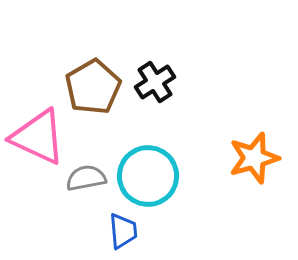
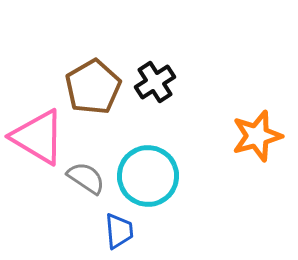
pink triangle: rotated 6 degrees clockwise
orange star: moved 3 px right, 22 px up
gray semicircle: rotated 45 degrees clockwise
blue trapezoid: moved 4 px left
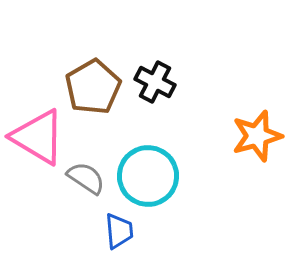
black cross: rotated 30 degrees counterclockwise
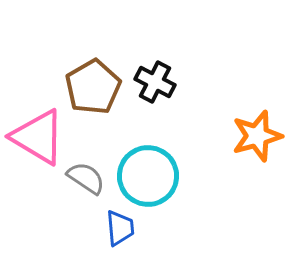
blue trapezoid: moved 1 px right, 3 px up
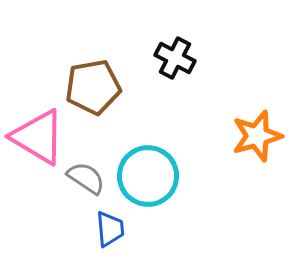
black cross: moved 20 px right, 24 px up
brown pentagon: rotated 20 degrees clockwise
blue trapezoid: moved 10 px left, 1 px down
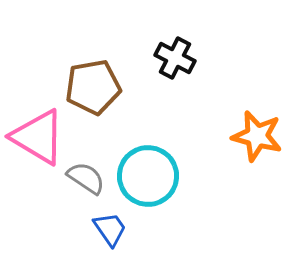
orange star: rotated 30 degrees clockwise
blue trapezoid: rotated 30 degrees counterclockwise
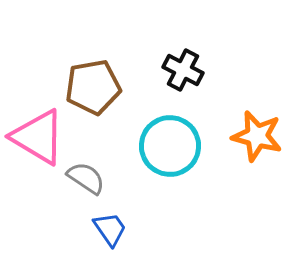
black cross: moved 8 px right, 12 px down
cyan circle: moved 22 px right, 30 px up
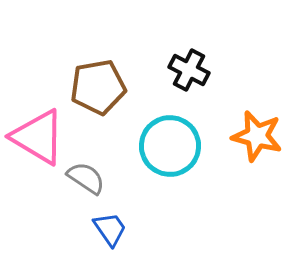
black cross: moved 6 px right
brown pentagon: moved 5 px right
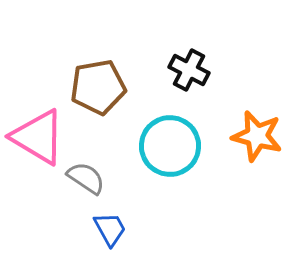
blue trapezoid: rotated 6 degrees clockwise
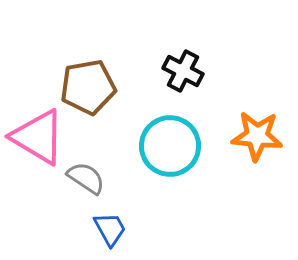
black cross: moved 6 px left, 1 px down
brown pentagon: moved 10 px left
orange star: rotated 9 degrees counterclockwise
